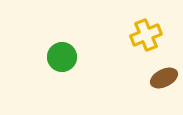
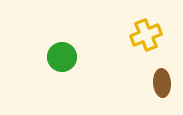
brown ellipse: moved 2 px left, 5 px down; rotated 68 degrees counterclockwise
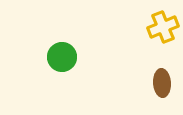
yellow cross: moved 17 px right, 8 px up
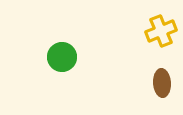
yellow cross: moved 2 px left, 4 px down
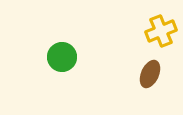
brown ellipse: moved 12 px left, 9 px up; rotated 28 degrees clockwise
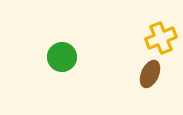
yellow cross: moved 7 px down
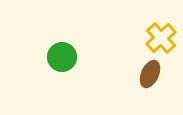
yellow cross: rotated 20 degrees counterclockwise
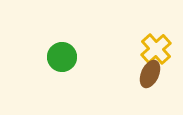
yellow cross: moved 5 px left, 11 px down
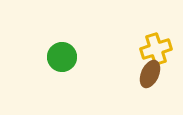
yellow cross: rotated 24 degrees clockwise
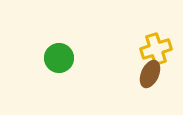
green circle: moved 3 px left, 1 px down
